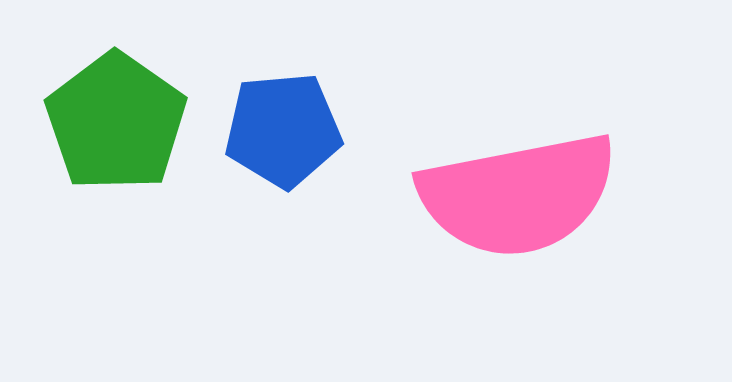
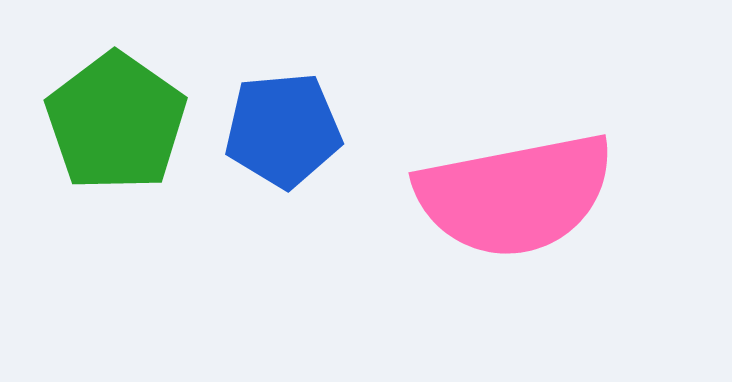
pink semicircle: moved 3 px left
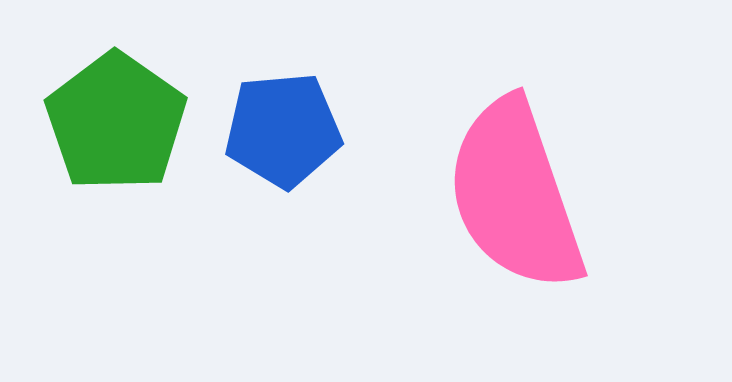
pink semicircle: rotated 82 degrees clockwise
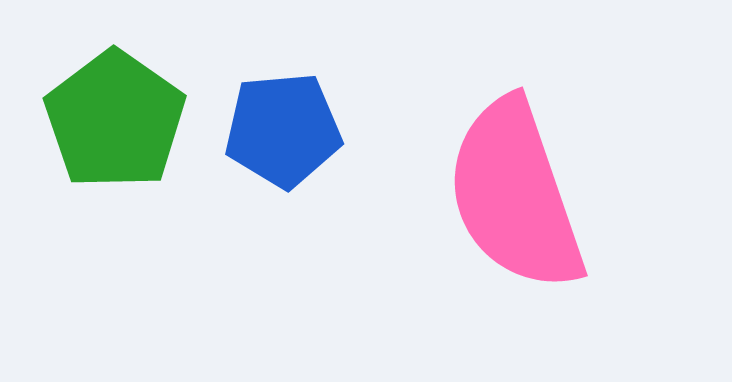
green pentagon: moved 1 px left, 2 px up
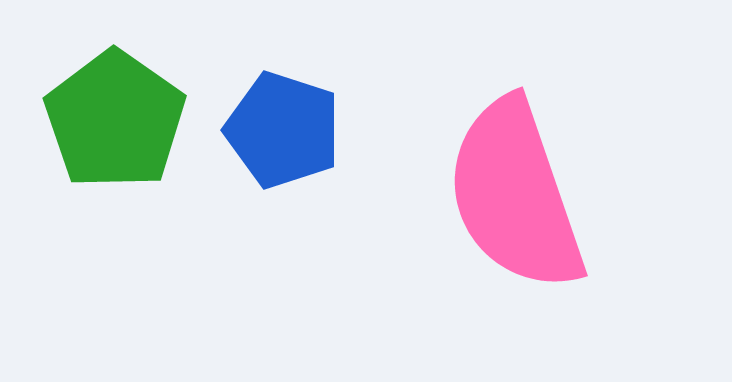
blue pentagon: rotated 23 degrees clockwise
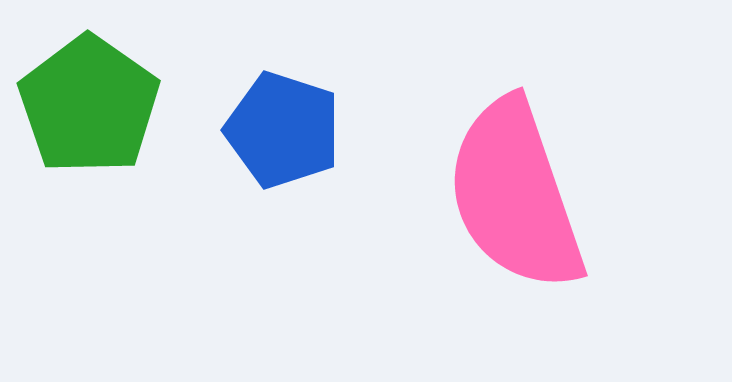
green pentagon: moved 26 px left, 15 px up
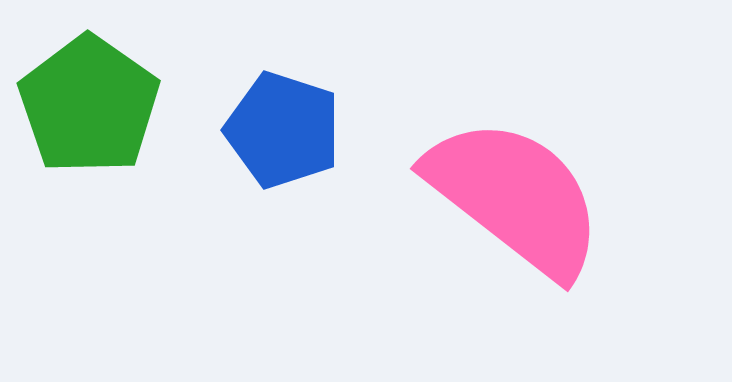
pink semicircle: moved 2 px down; rotated 147 degrees clockwise
